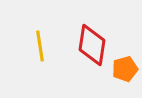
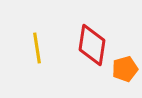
yellow line: moved 3 px left, 2 px down
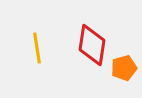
orange pentagon: moved 1 px left, 1 px up
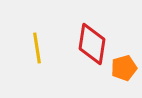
red diamond: moved 1 px up
